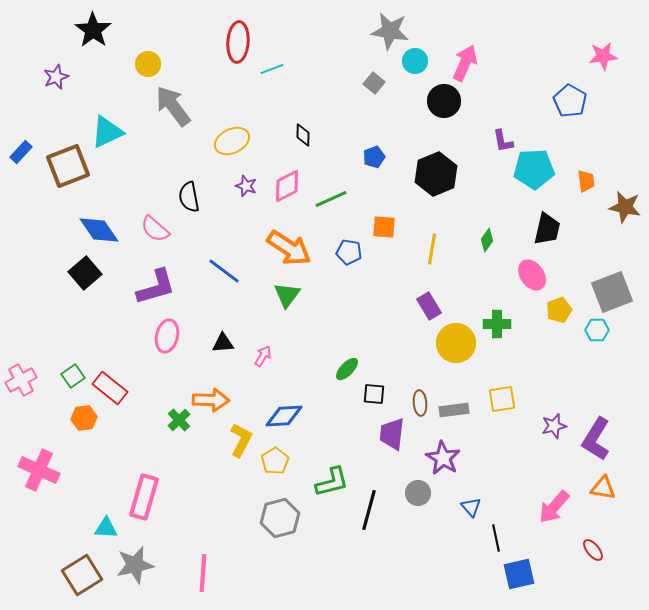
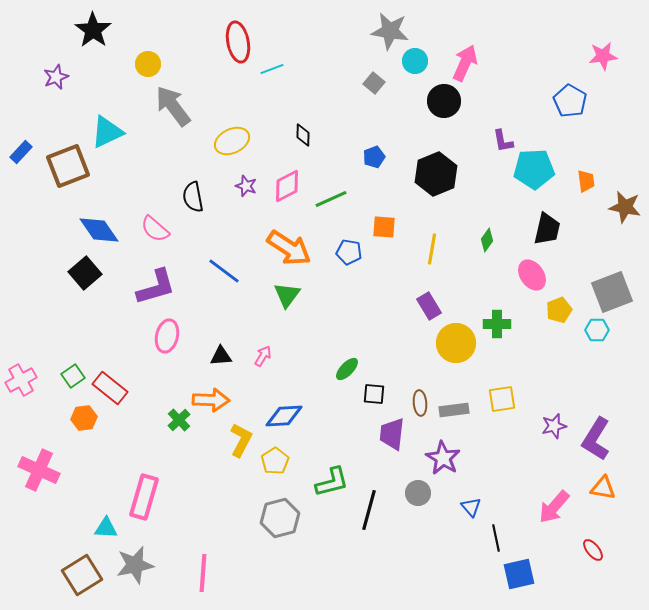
red ellipse at (238, 42): rotated 15 degrees counterclockwise
black semicircle at (189, 197): moved 4 px right
black triangle at (223, 343): moved 2 px left, 13 px down
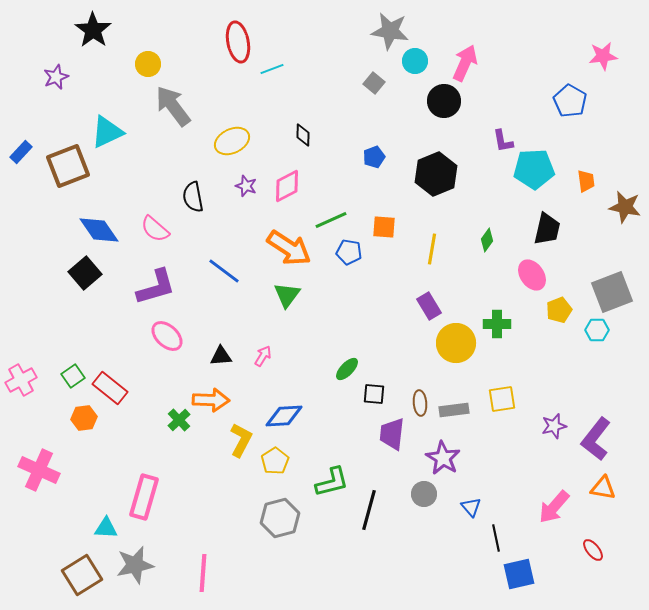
green line at (331, 199): moved 21 px down
pink ellipse at (167, 336): rotated 60 degrees counterclockwise
purple L-shape at (596, 439): rotated 6 degrees clockwise
gray circle at (418, 493): moved 6 px right, 1 px down
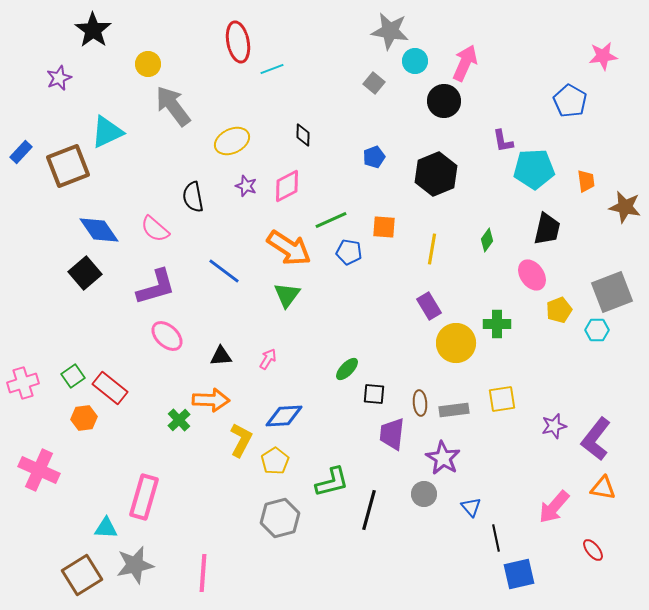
purple star at (56, 77): moved 3 px right, 1 px down
pink arrow at (263, 356): moved 5 px right, 3 px down
pink cross at (21, 380): moved 2 px right, 3 px down; rotated 12 degrees clockwise
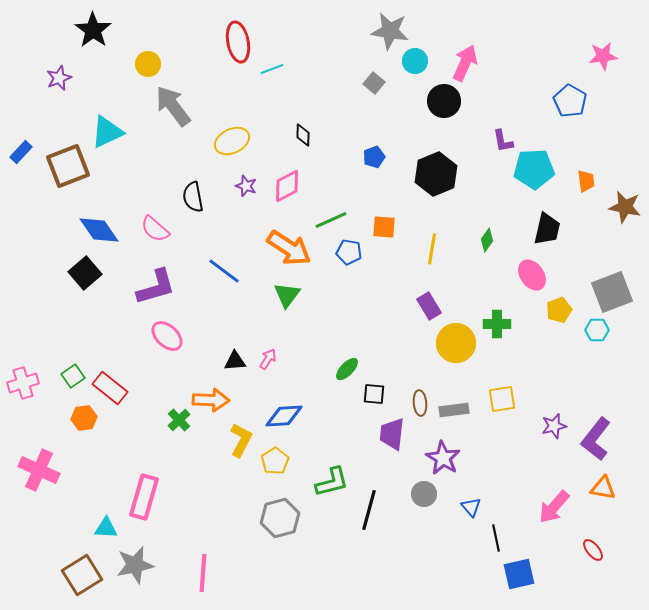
black triangle at (221, 356): moved 14 px right, 5 px down
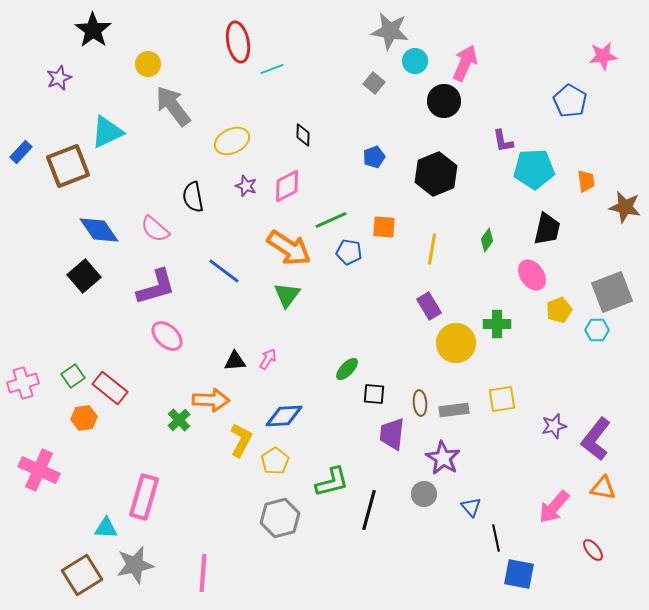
black square at (85, 273): moved 1 px left, 3 px down
blue square at (519, 574): rotated 24 degrees clockwise
